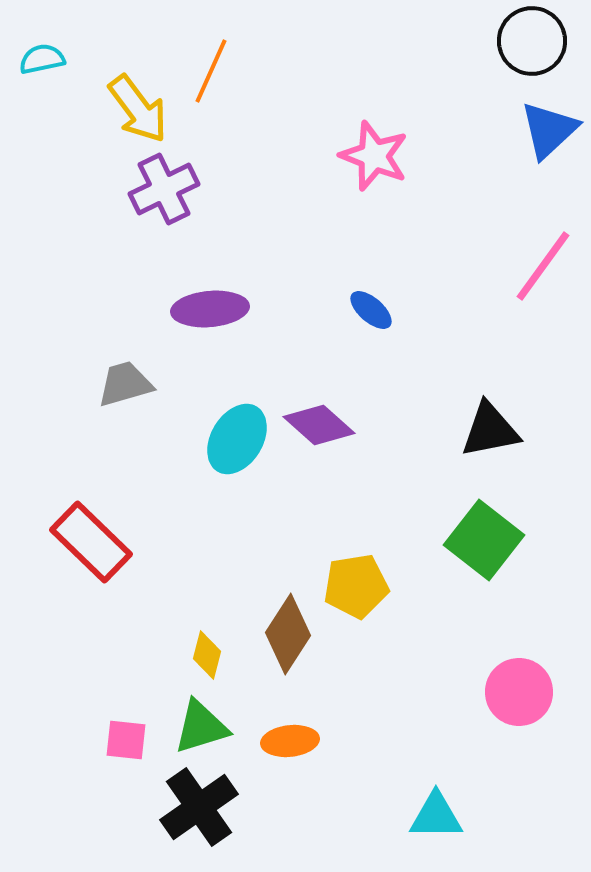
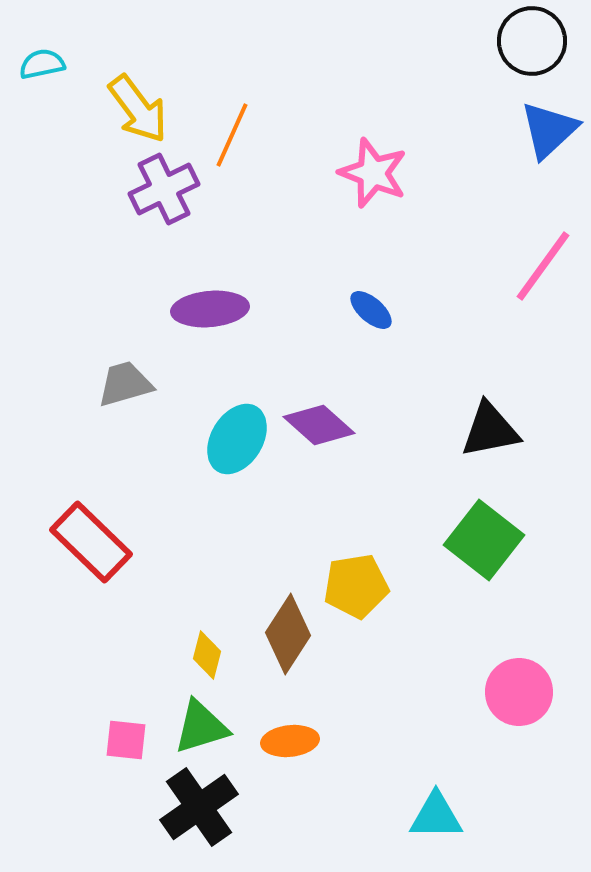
cyan semicircle: moved 5 px down
orange line: moved 21 px right, 64 px down
pink star: moved 1 px left, 17 px down
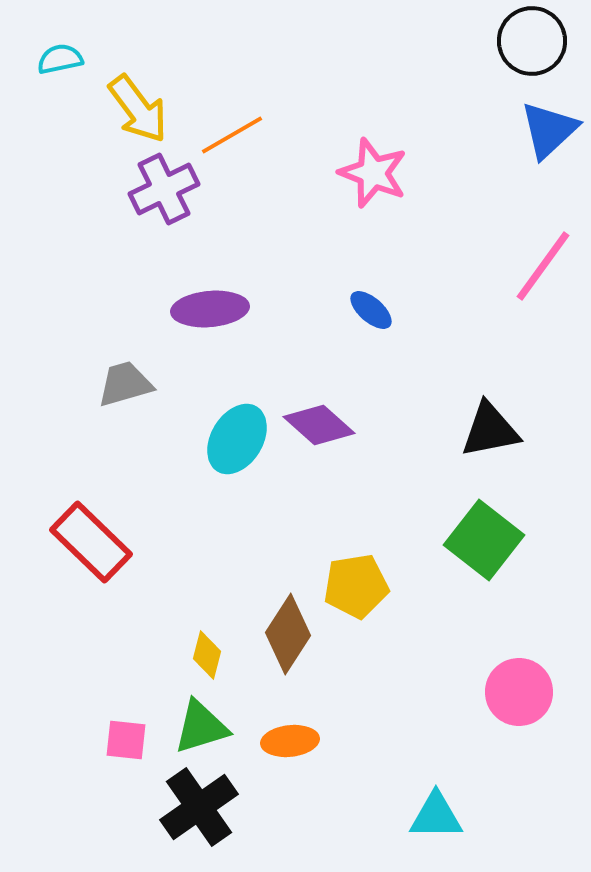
cyan semicircle: moved 18 px right, 5 px up
orange line: rotated 36 degrees clockwise
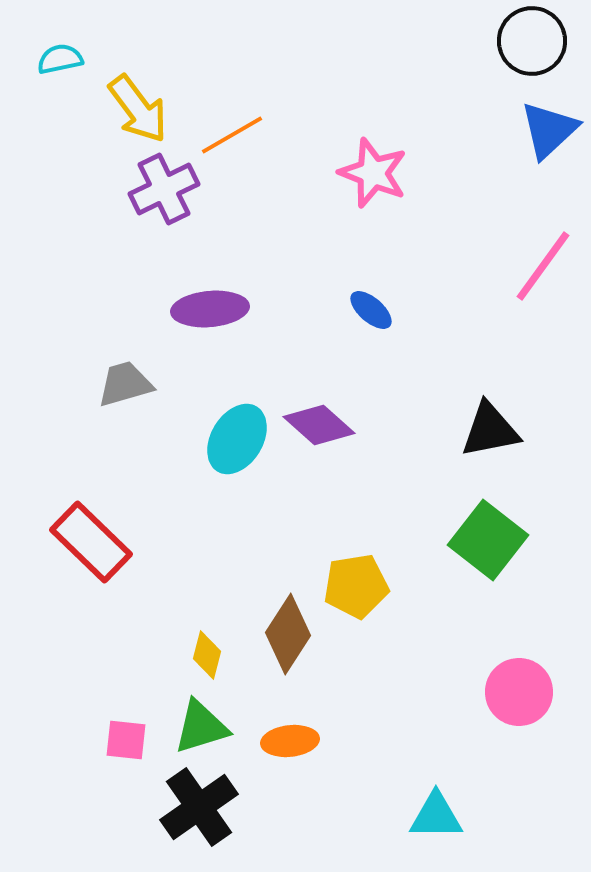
green square: moved 4 px right
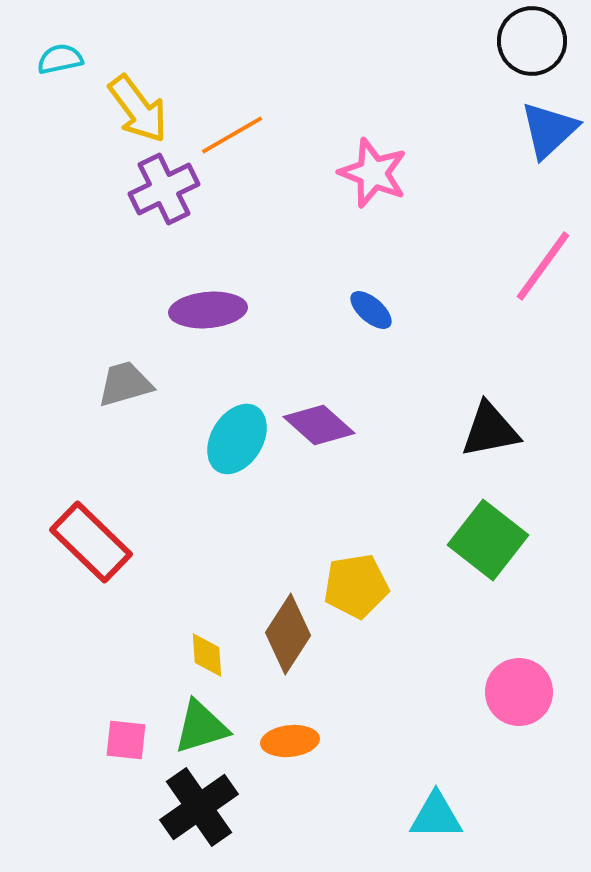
purple ellipse: moved 2 px left, 1 px down
yellow diamond: rotated 18 degrees counterclockwise
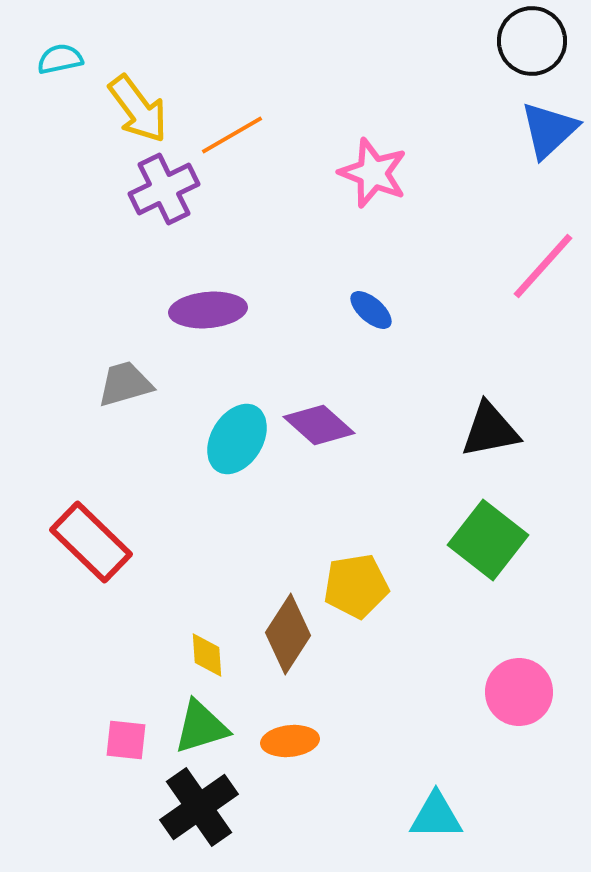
pink line: rotated 6 degrees clockwise
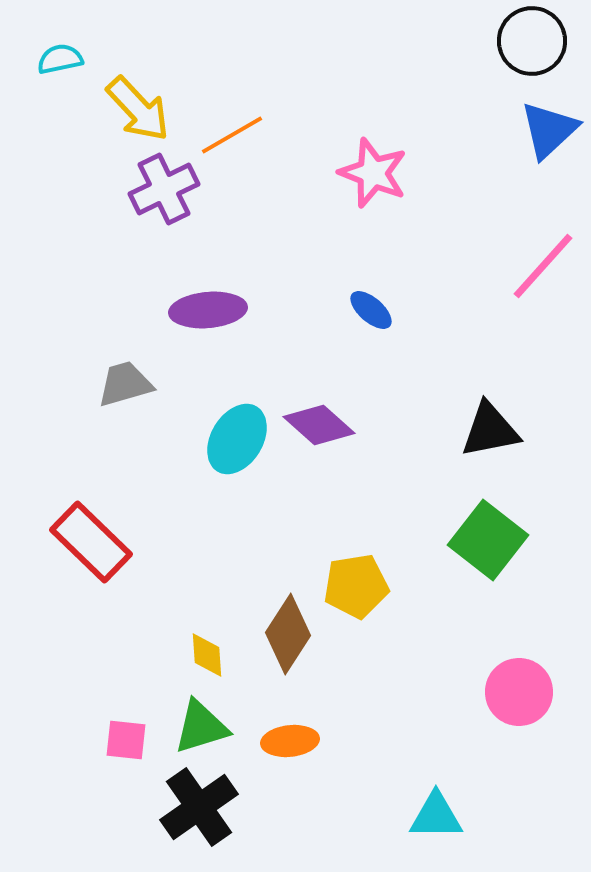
yellow arrow: rotated 6 degrees counterclockwise
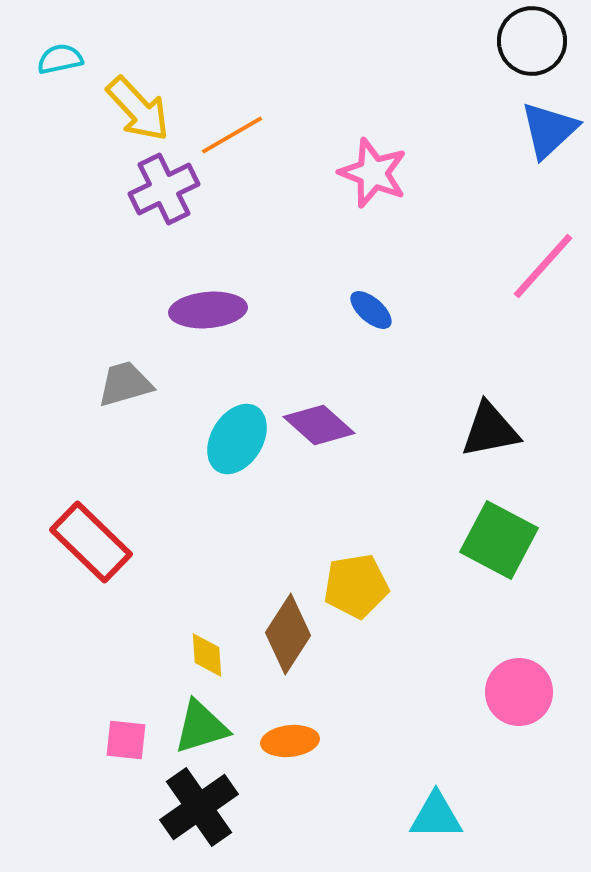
green square: moved 11 px right; rotated 10 degrees counterclockwise
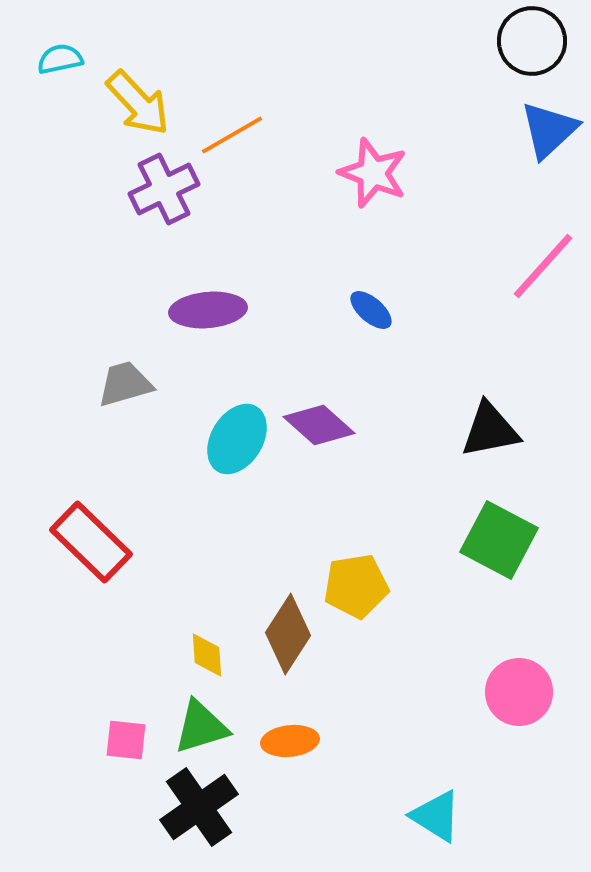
yellow arrow: moved 6 px up
cyan triangle: rotated 32 degrees clockwise
